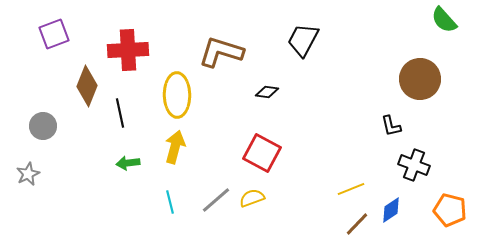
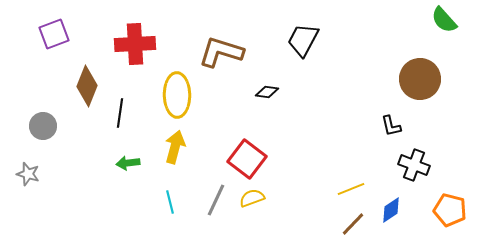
red cross: moved 7 px right, 6 px up
black line: rotated 20 degrees clockwise
red square: moved 15 px left, 6 px down; rotated 9 degrees clockwise
gray star: rotated 30 degrees counterclockwise
gray line: rotated 24 degrees counterclockwise
brown line: moved 4 px left
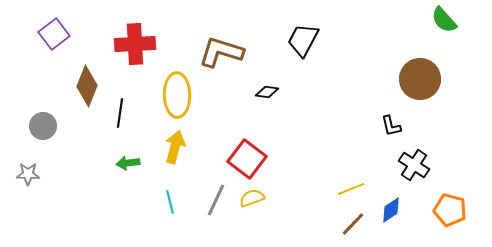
purple square: rotated 16 degrees counterclockwise
black cross: rotated 12 degrees clockwise
gray star: rotated 15 degrees counterclockwise
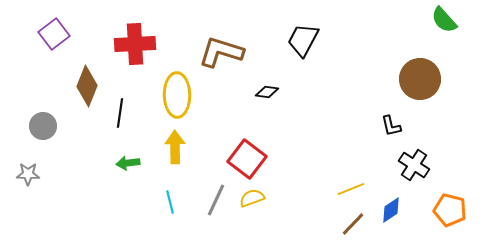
yellow arrow: rotated 16 degrees counterclockwise
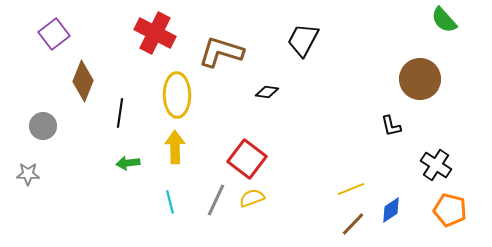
red cross: moved 20 px right, 11 px up; rotated 30 degrees clockwise
brown diamond: moved 4 px left, 5 px up
black cross: moved 22 px right
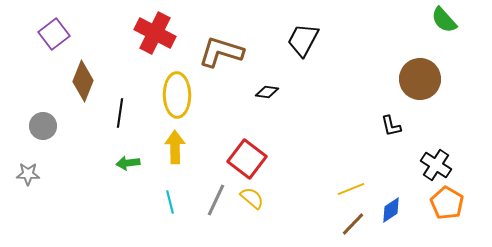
yellow semicircle: rotated 60 degrees clockwise
orange pentagon: moved 3 px left, 7 px up; rotated 16 degrees clockwise
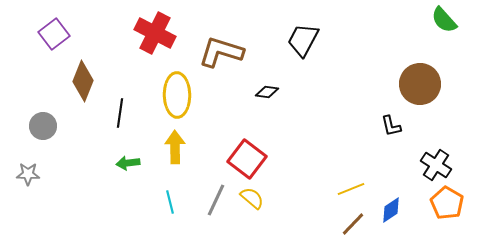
brown circle: moved 5 px down
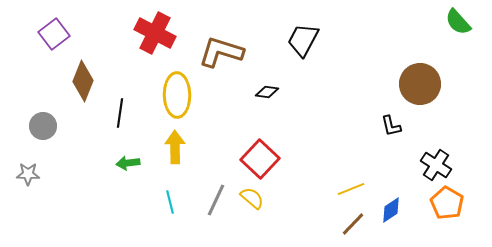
green semicircle: moved 14 px right, 2 px down
red square: moved 13 px right; rotated 6 degrees clockwise
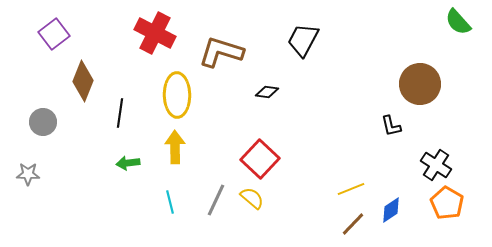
gray circle: moved 4 px up
